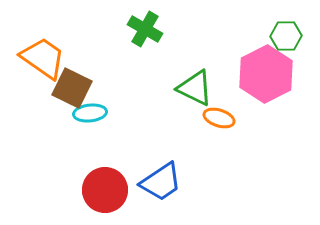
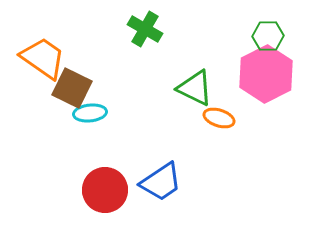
green hexagon: moved 18 px left
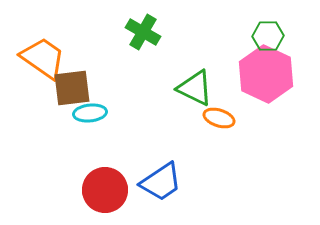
green cross: moved 2 px left, 3 px down
pink hexagon: rotated 8 degrees counterclockwise
brown square: rotated 33 degrees counterclockwise
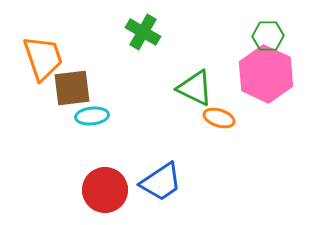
orange trapezoid: rotated 36 degrees clockwise
cyan ellipse: moved 2 px right, 3 px down
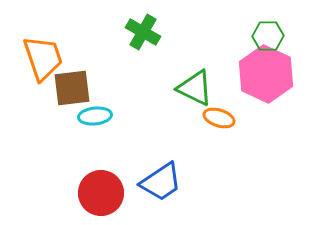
cyan ellipse: moved 3 px right
red circle: moved 4 px left, 3 px down
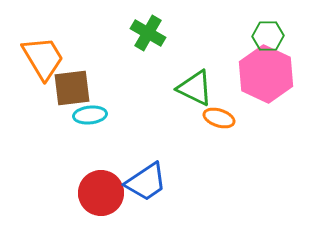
green cross: moved 5 px right, 1 px down
orange trapezoid: rotated 12 degrees counterclockwise
cyan ellipse: moved 5 px left, 1 px up
blue trapezoid: moved 15 px left
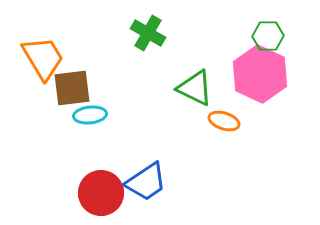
pink hexagon: moved 6 px left
orange ellipse: moved 5 px right, 3 px down
